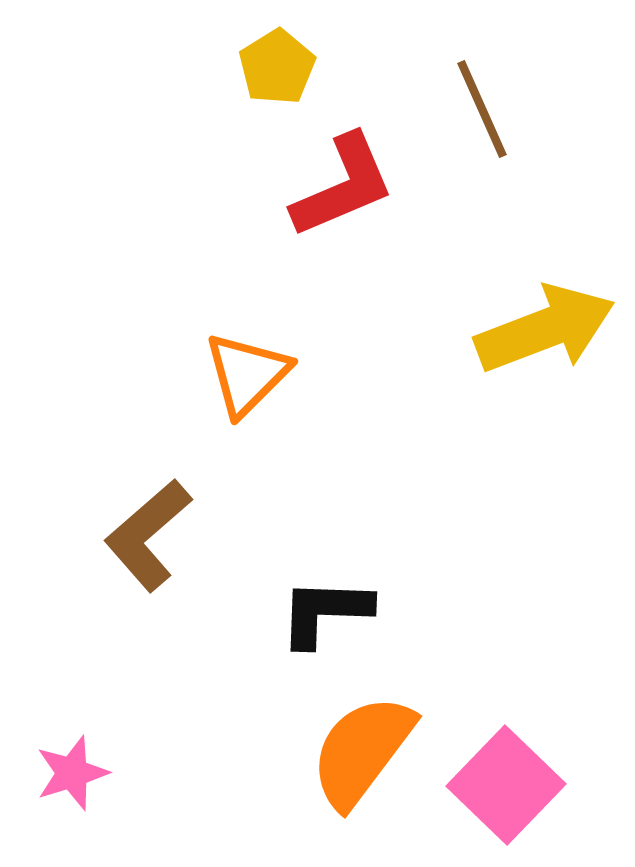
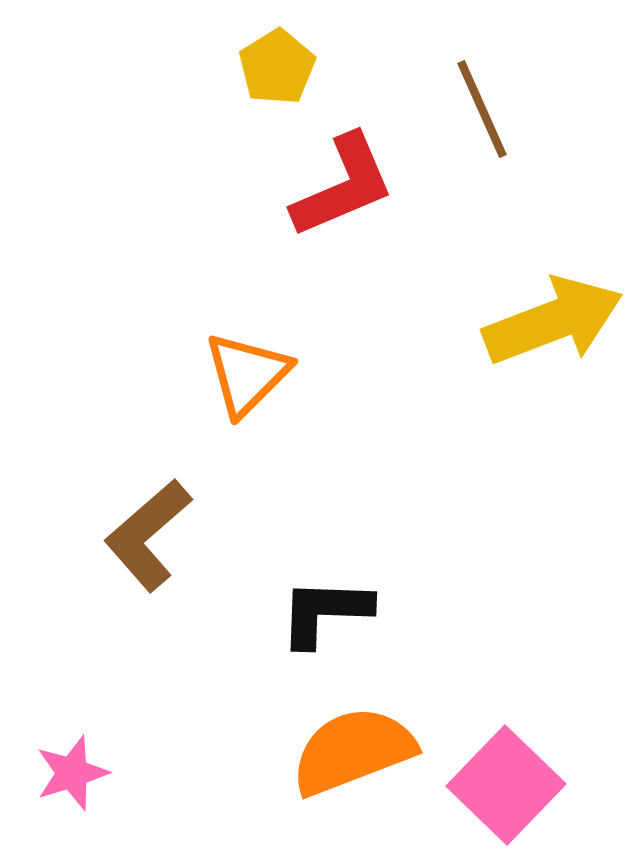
yellow arrow: moved 8 px right, 8 px up
orange semicircle: moved 9 px left; rotated 32 degrees clockwise
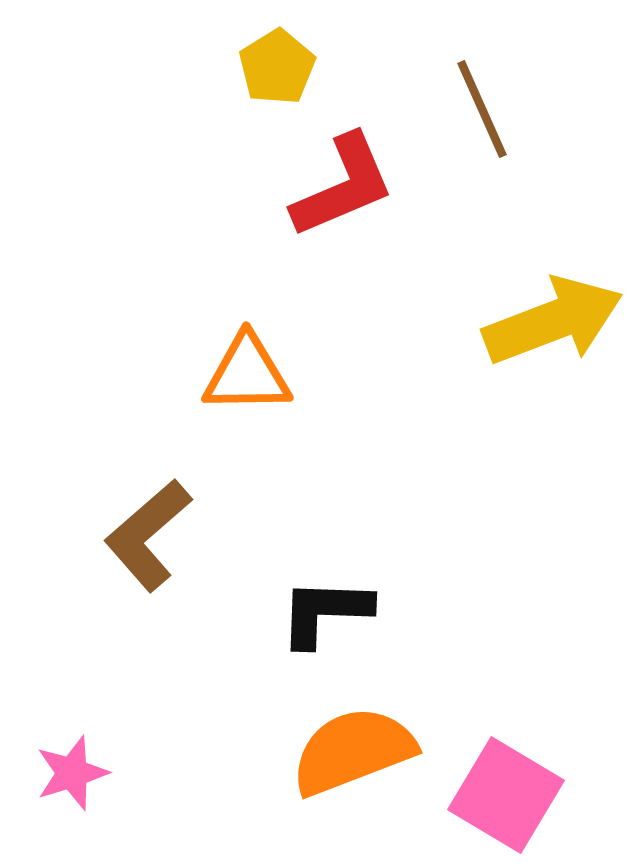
orange triangle: rotated 44 degrees clockwise
pink square: moved 10 px down; rotated 13 degrees counterclockwise
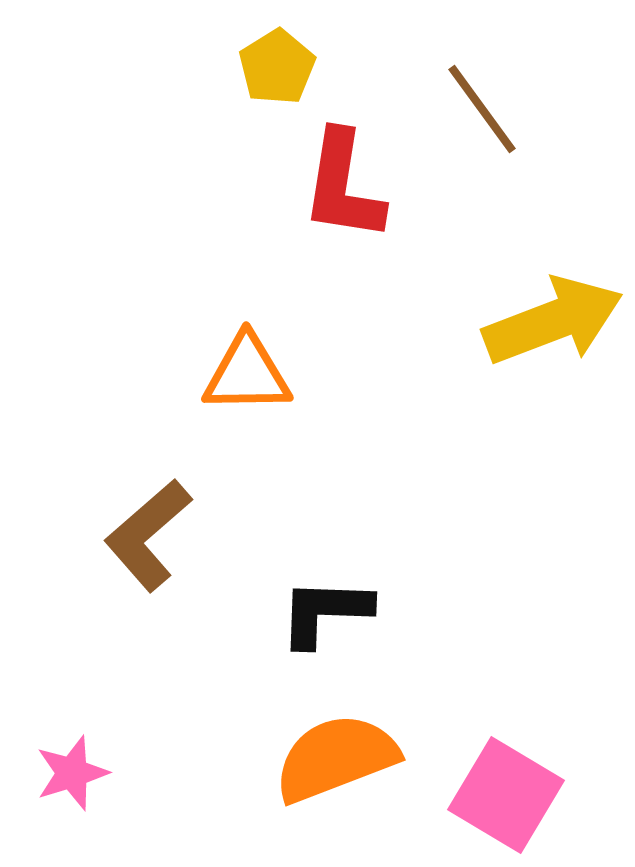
brown line: rotated 12 degrees counterclockwise
red L-shape: rotated 122 degrees clockwise
orange semicircle: moved 17 px left, 7 px down
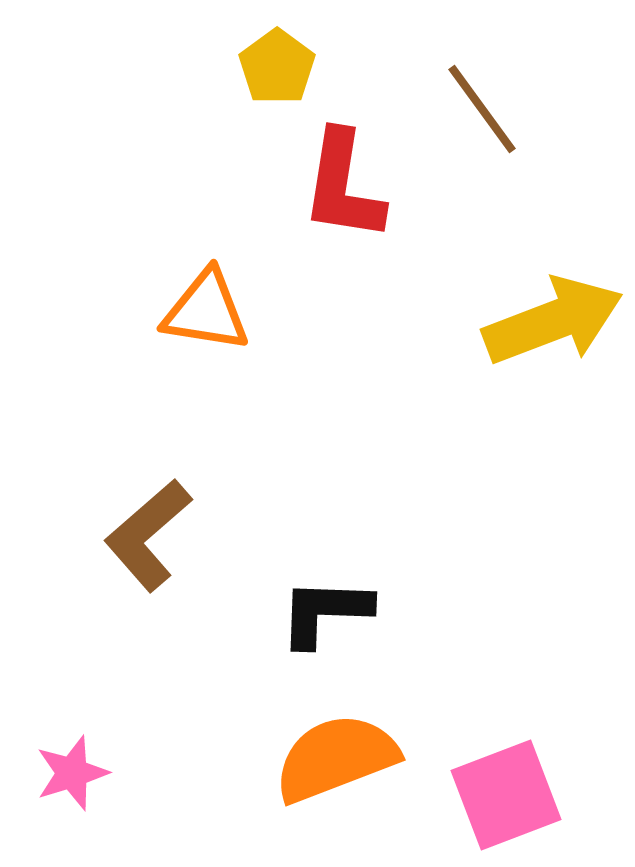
yellow pentagon: rotated 4 degrees counterclockwise
orange triangle: moved 41 px left, 63 px up; rotated 10 degrees clockwise
pink square: rotated 38 degrees clockwise
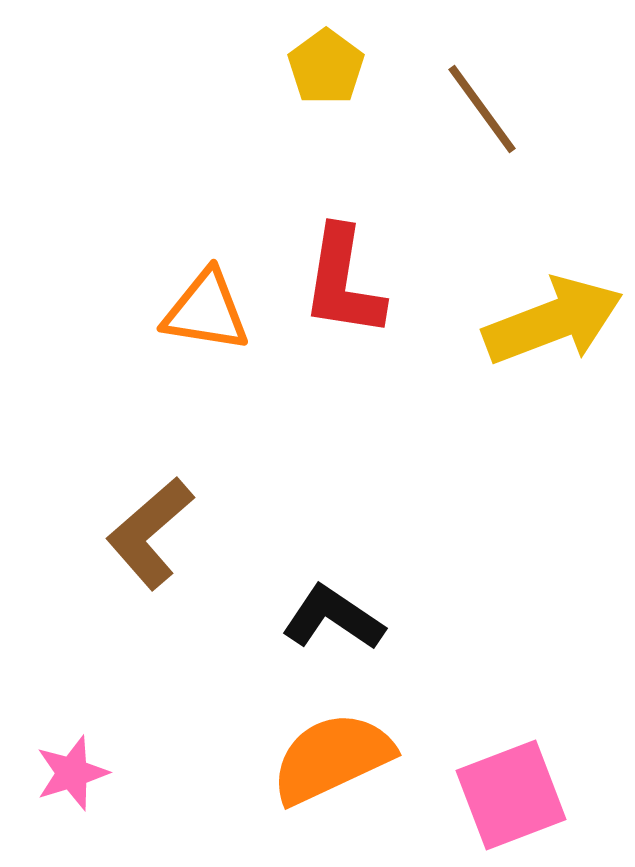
yellow pentagon: moved 49 px right
red L-shape: moved 96 px down
brown L-shape: moved 2 px right, 2 px up
black L-shape: moved 8 px right, 6 px down; rotated 32 degrees clockwise
orange semicircle: moved 4 px left; rotated 4 degrees counterclockwise
pink square: moved 5 px right
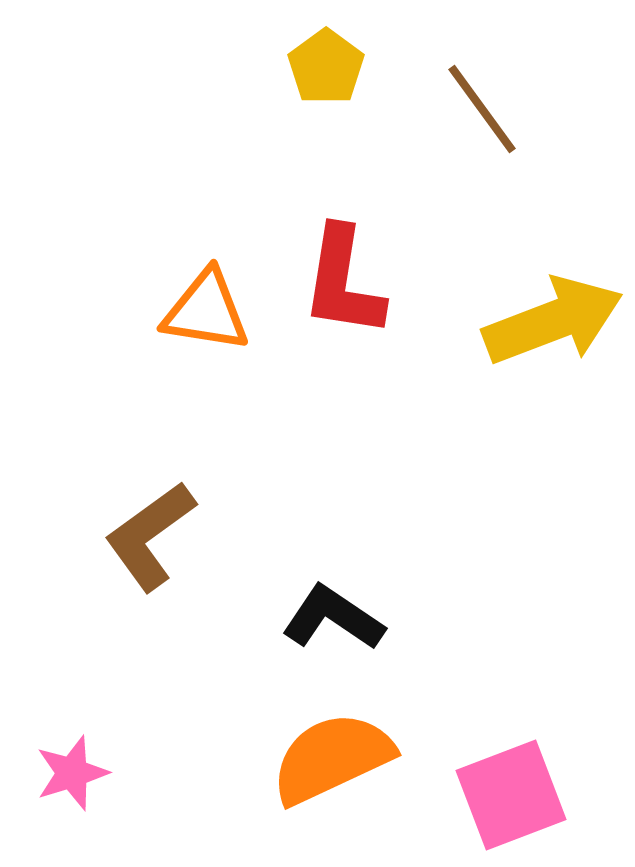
brown L-shape: moved 3 px down; rotated 5 degrees clockwise
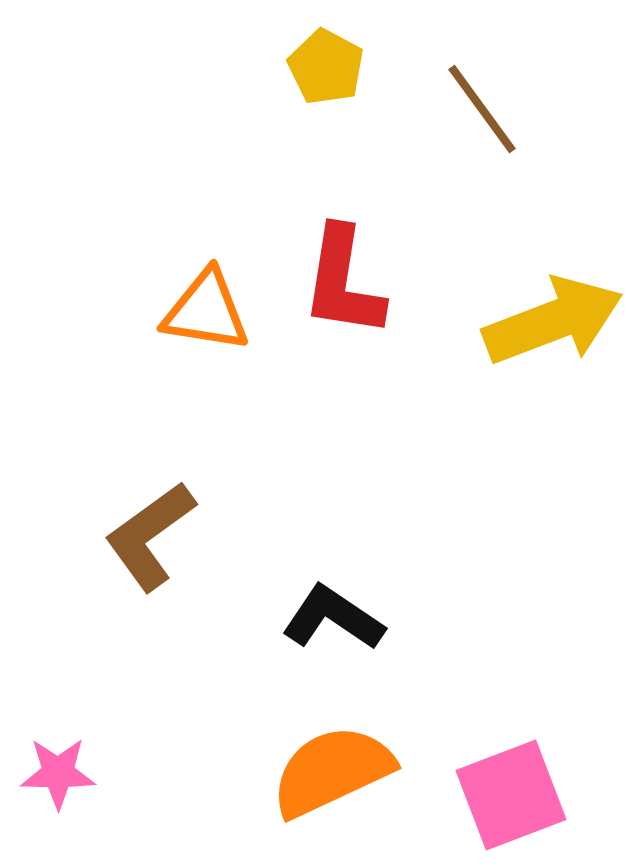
yellow pentagon: rotated 8 degrees counterclockwise
orange semicircle: moved 13 px down
pink star: moved 14 px left; rotated 18 degrees clockwise
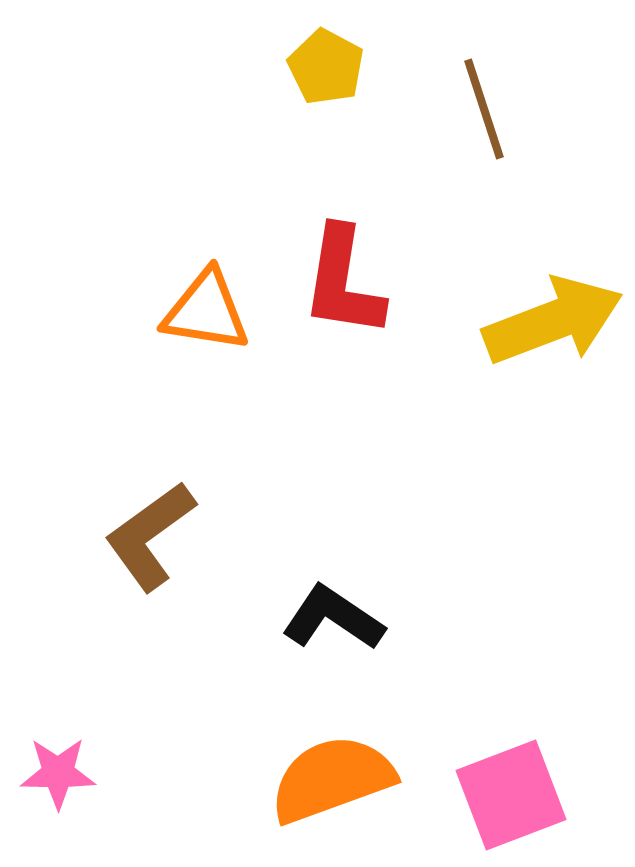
brown line: moved 2 px right; rotated 18 degrees clockwise
orange semicircle: moved 8 px down; rotated 5 degrees clockwise
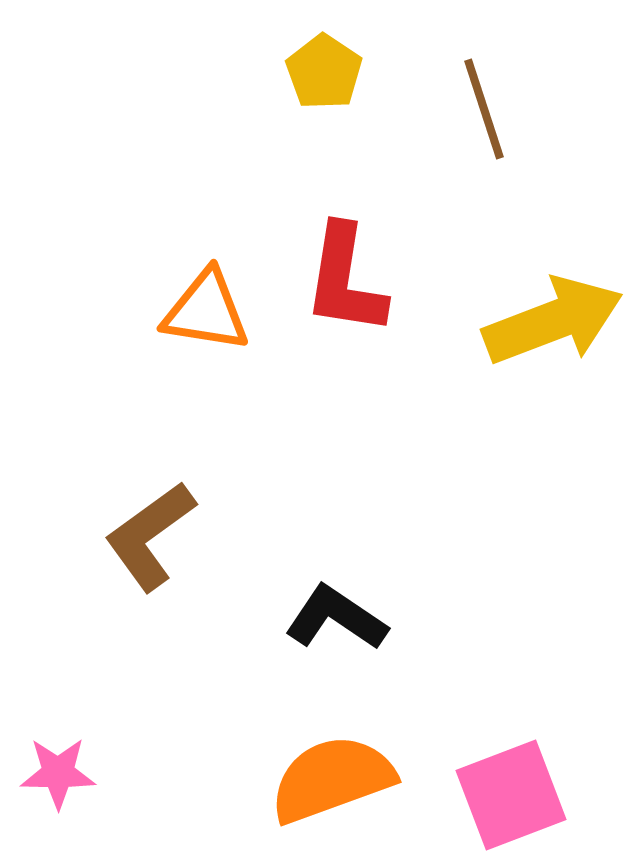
yellow pentagon: moved 2 px left, 5 px down; rotated 6 degrees clockwise
red L-shape: moved 2 px right, 2 px up
black L-shape: moved 3 px right
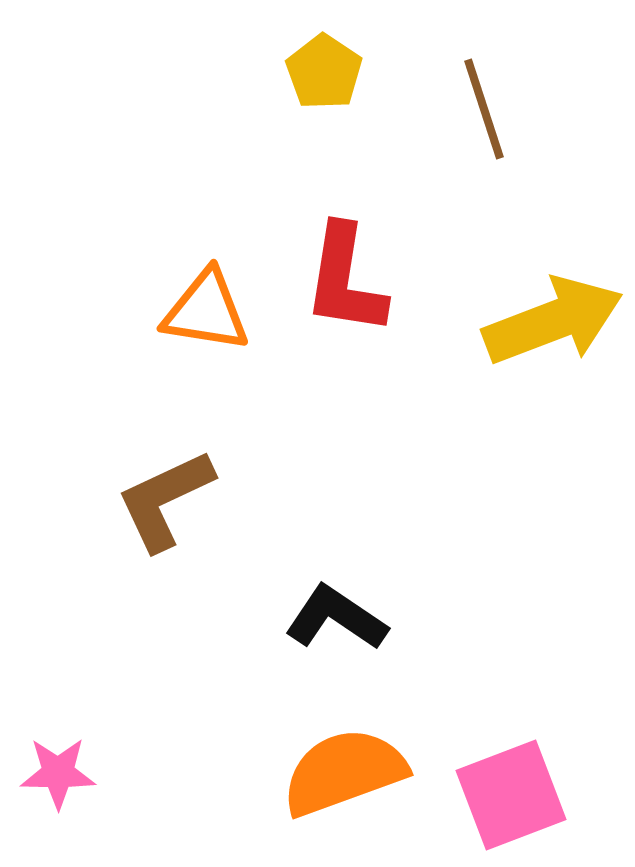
brown L-shape: moved 15 px right, 36 px up; rotated 11 degrees clockwise
orange semicircle: moved 12 px right, 7 px up
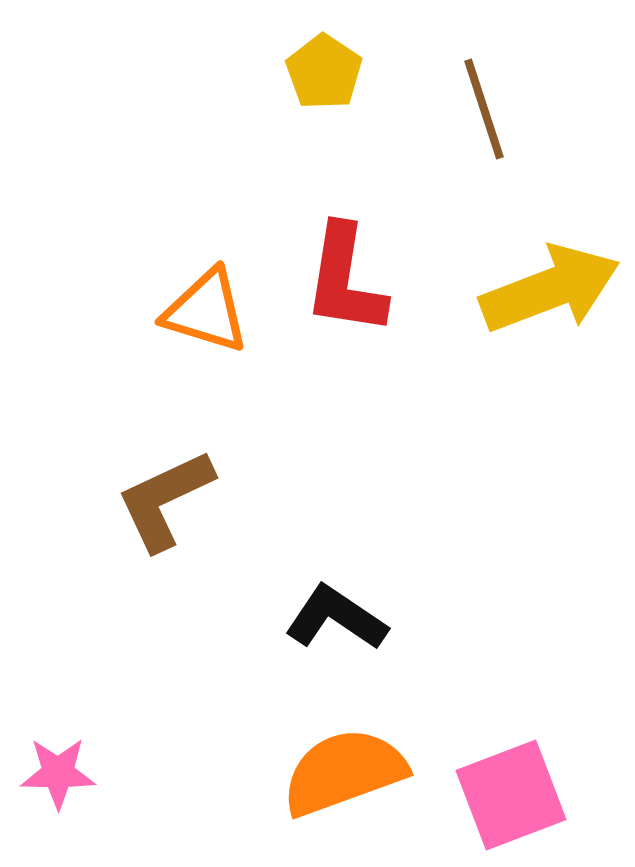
orange triangle: rotated 8 degrees clockwise
yellow arrow: moved 3 px left, 32 px up
